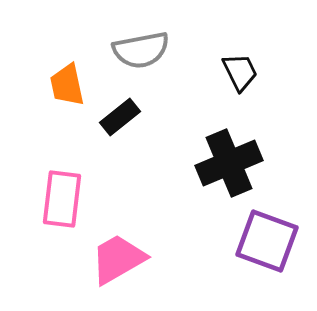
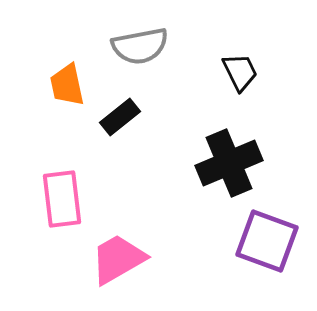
gray semicircle: moved 1 px left, 4 px up
pink rectangle: rotated 14 degrees counterclockwise
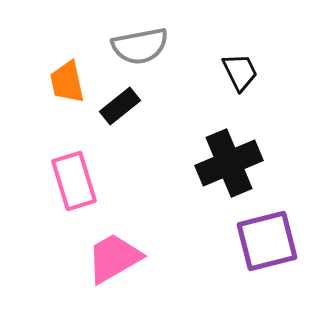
orange trapezoid: moved 3 px up
black rectangle: moved 11 px up
pink rectangle: moved 12 px right, 18 px up; rotated 10 degrees counterclockwise
purple square: rotated 34 degrees counterclockwise
pink trapezoid: moved 4 px left, 1 px up
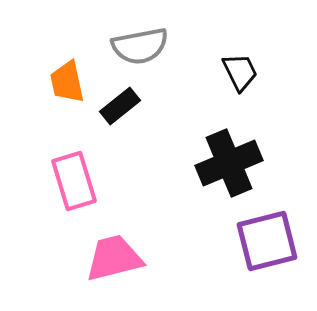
pink trapezoid: rotated 16 degrees clockwise
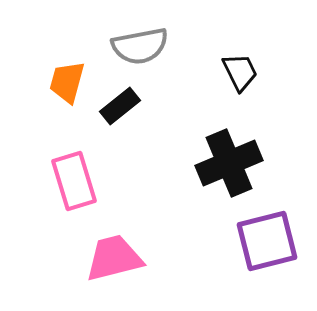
orange trapezoid: rotated 27 degrees clockwise
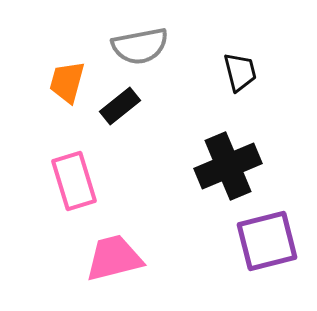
black trapezoid: rotated 12 degrees clockwise
black cross: moved 1 px left, 3 px down
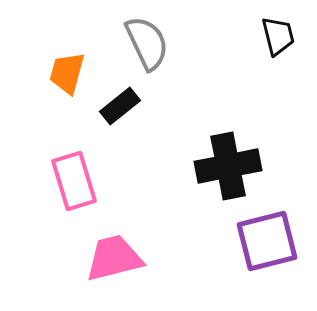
gray semicircle: moved 7 px right, 3 px up; rotated 104 degrees counterclockwise
black trapezoid: moved 38 px right, 36 px up
orange trapezoid: moved 9 px up
black cross: rotated 12 degrees clockwise
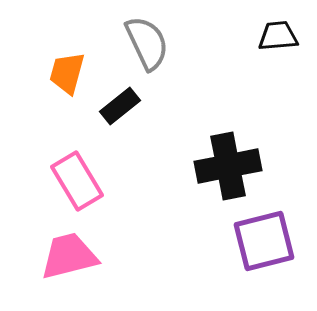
black trapezoid: rotated 81 degrees counterclockwise
pink rectangle: moved 3 px right; rotated 14 degrees counterclockwise
purple square: moved 3 px left
pink trapezoid: moved 45 px left, 2 px up
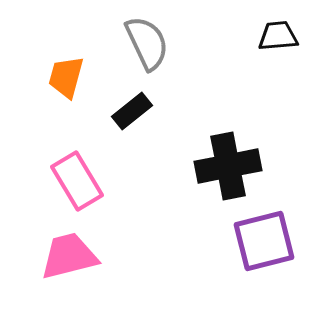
orange trapezoid: moved 1 px left, 4 px down
black rectangle: moved 12 px right, 5 px down
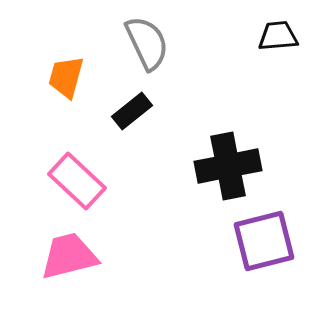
pink rectangle: rotated 16 degrees counterclockwise
